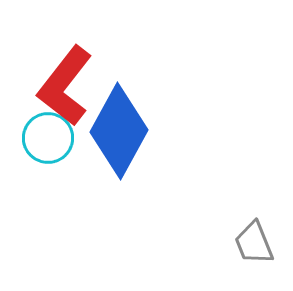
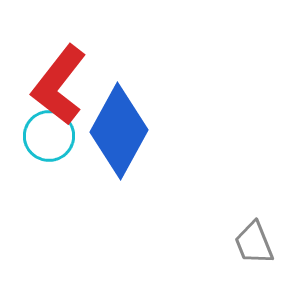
red L-shape: moved 6 px left, 1 px up
cyan circle: moved 1 px right, 2 px up
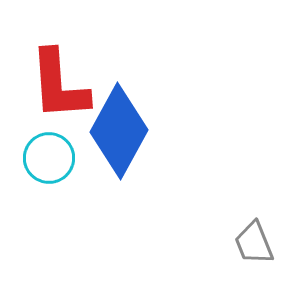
red L-shape: rotated 42 degrees counterclockwise
cyan circle: moved 22 px down
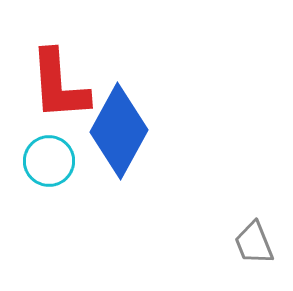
cyan circle: moved 3 px down
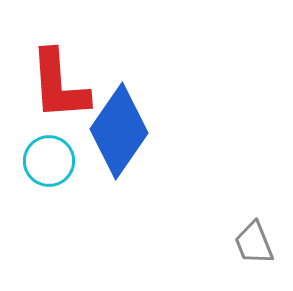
blue diamond: rotated 6 degrees clockwise
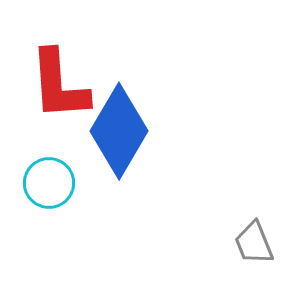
blue diamond: rotated 4 degrees counterclockwise
cyan circle: moved 22 px down
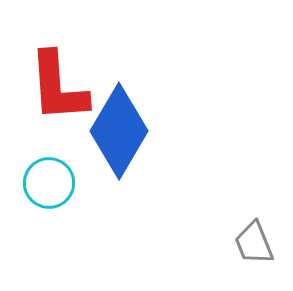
red L-shape: moved 1 px left, 2 px down
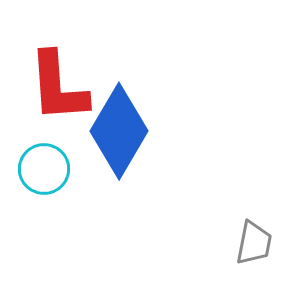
cyan circle: moved 5 px left, 14 px up
gray trapezoid: rotated 147 degrees counterclockwise
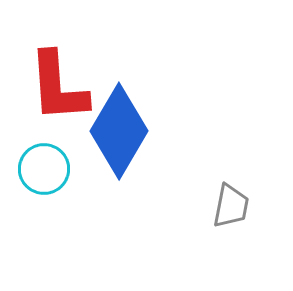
gray trapezoid: moved 23 px left, 37 px up
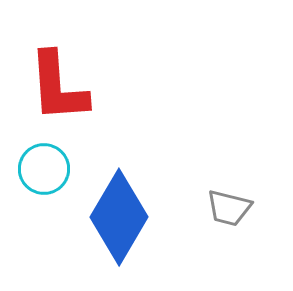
blue diamond: moved 86 px down
gray trapezoid: moved 2 px left, 2 px down; rotated 93 degrees clockwise
